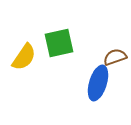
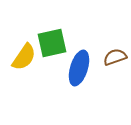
green square: moved 7 px left
blue ellipse: moved 19 px left, 15 px up
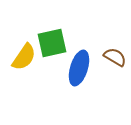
brown semicircle: rotated 50 degrees clockwise
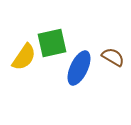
brown semicircle: moved 2 px left
blue ellipse: rotated 8 degrees clockwise
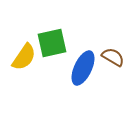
blue ellipse: moved 4 px right
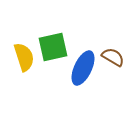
green square: moved 1 px right, 4 px down
yellow semicircle: rotated 52 degrees counterclockwise
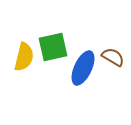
yellow semicircle: rotated 32 degrees clockwise
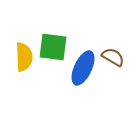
green square: rotated 20 degrees clockwise
yellow semicircle: rotated 16 degrees counterclockwise
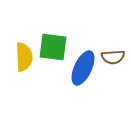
brown semicircle: rotated 145 degrees clockwise
